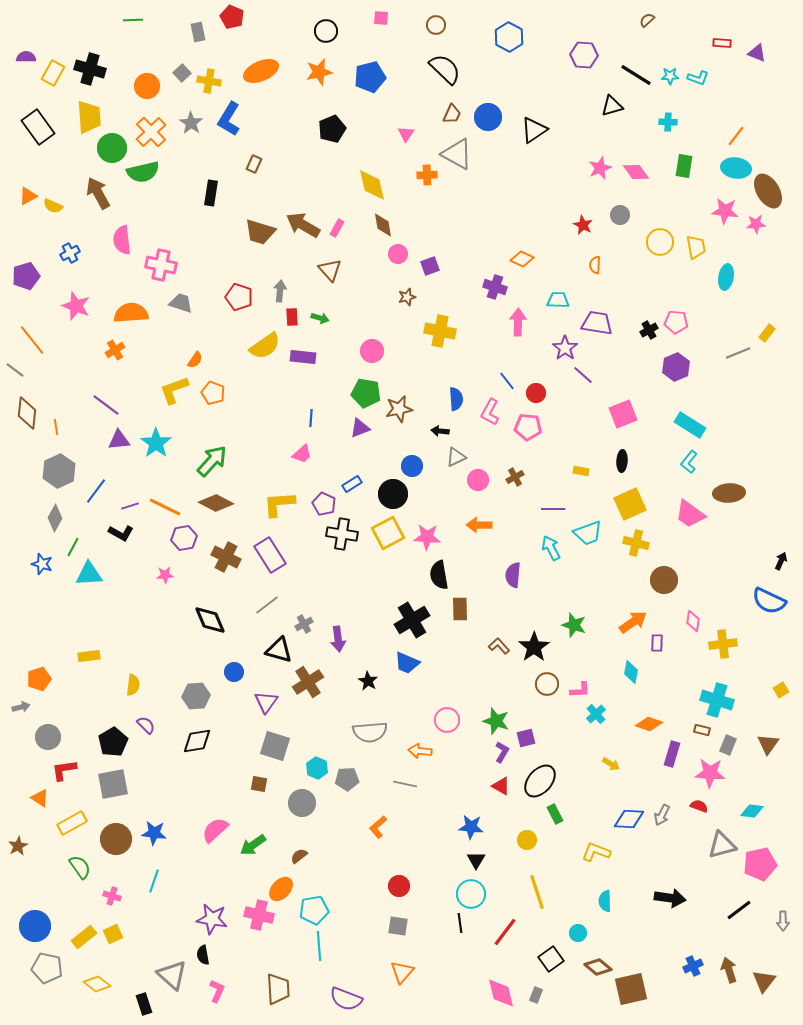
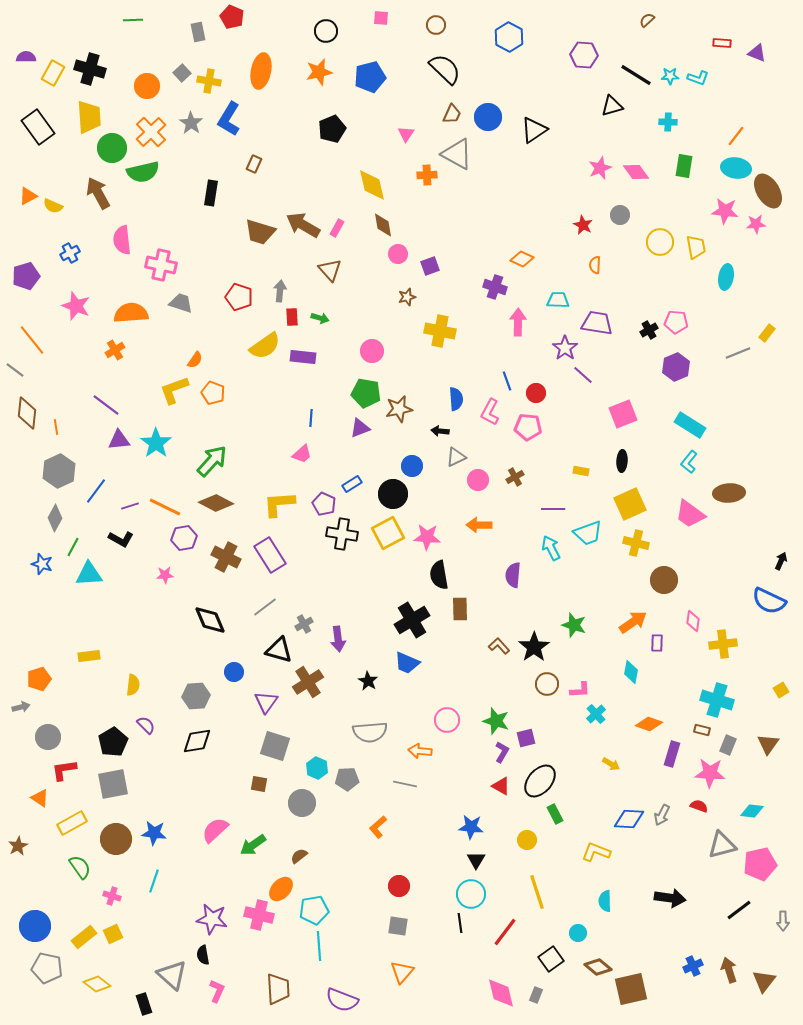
orange ellipse at (261, 71): rotated 56 degrees counterclockwise
blue line at (507, 381): rotated 18 degrees clockwise
black L-shape at (121, 533): moved 6 px down
gray line at (267, 605): moved 2 px left, 2 px down
purple semicircle at (346, 999): moved 4 px left, 1 px down
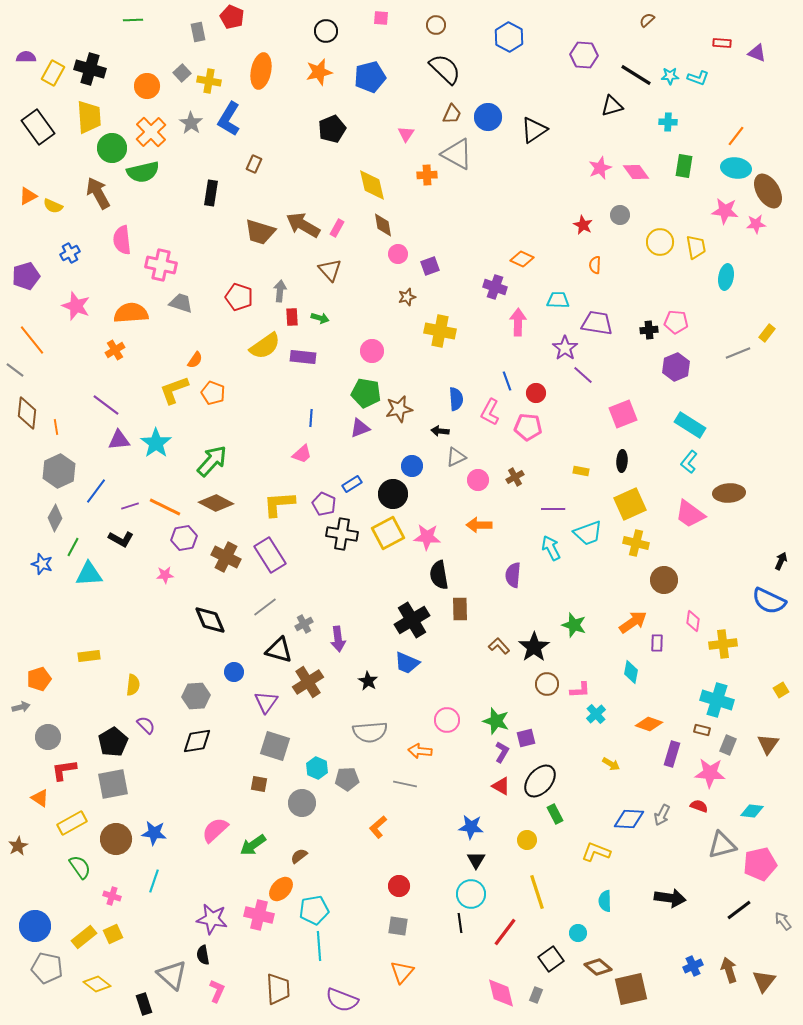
black cross at (649, 330): rotated 24 degrees clockwise
gray arrow at (783, 921): rotated 144 degrees clockwise
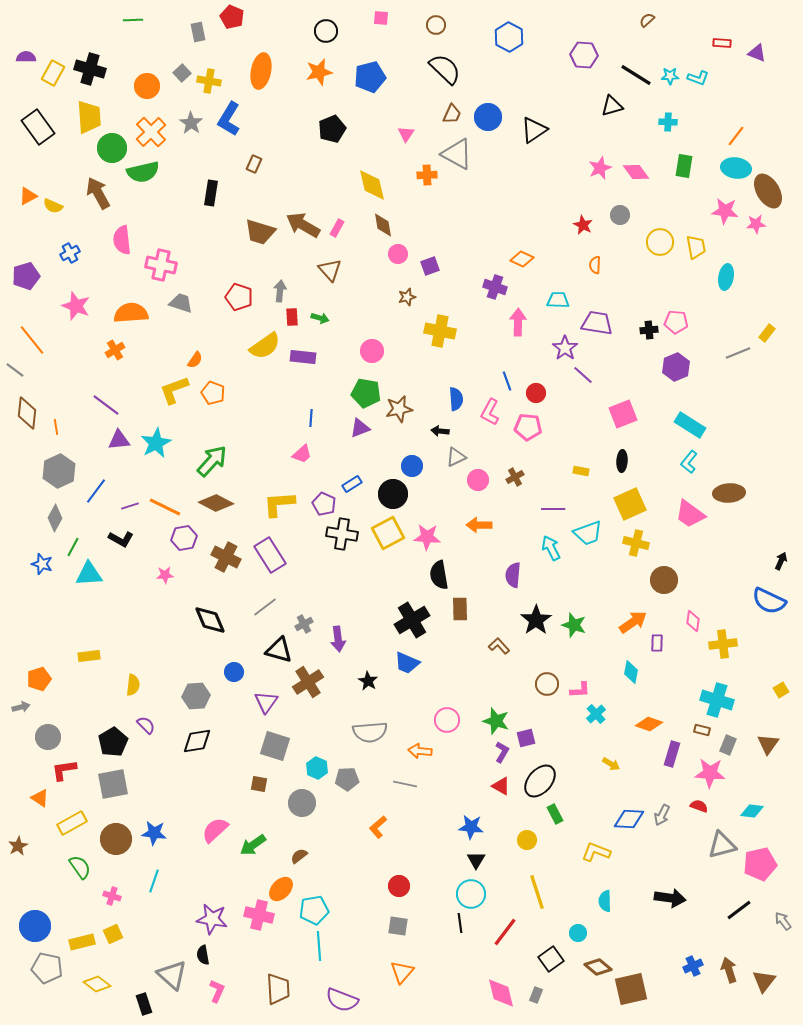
cyan star at (156, 443): rotated 8 degrees clockwise
black star at (534, 647): moved 2 px right, 27 px up
yellow rectangle at (84, 937): moved 2 px left, 5 px down; rotated 25 degrees clockwise
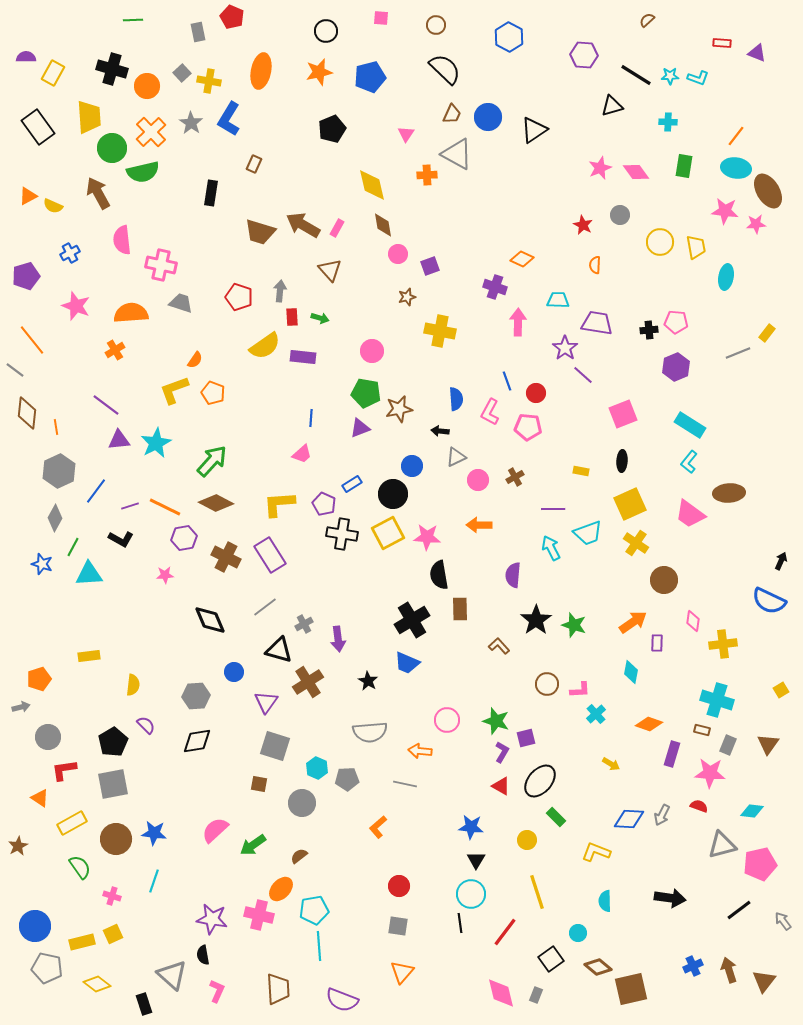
black cross at (90, 69): moved 22 px right
yellow cross at (636, 543): rotated 20 degrees clockwise
green rectangle at (555, 814): moved 1 px right, 3 px down; rotated 18 degrees counterclockwise
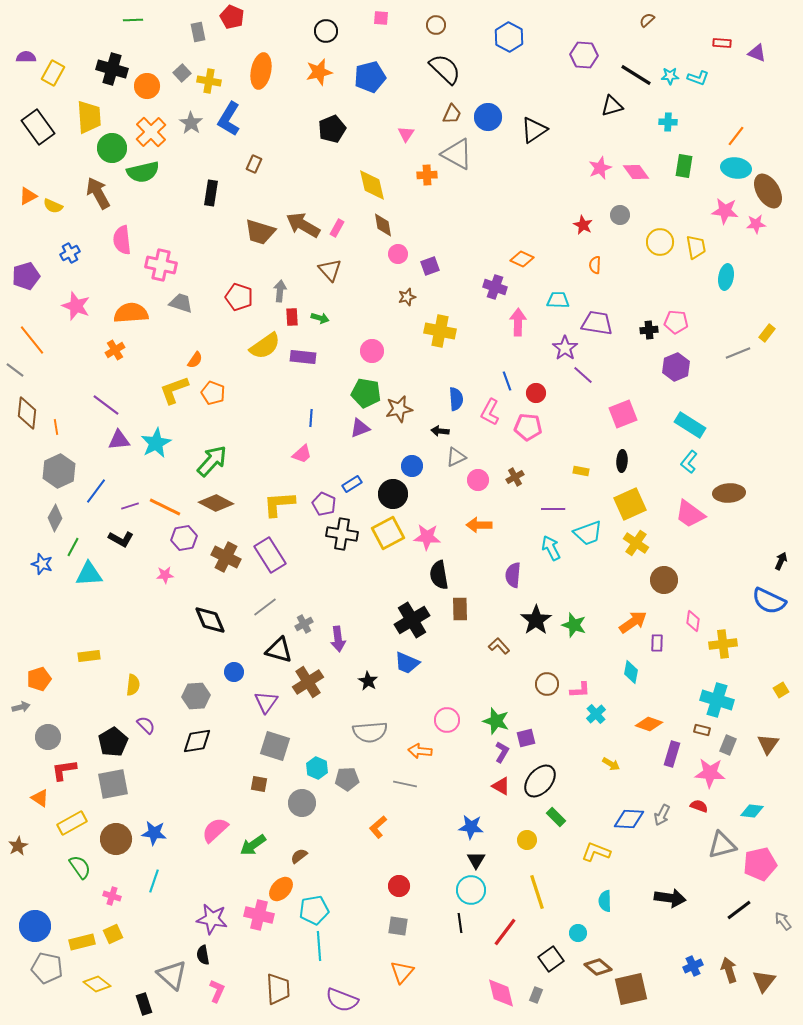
cyan circle at (471, 894): moved 4 px up
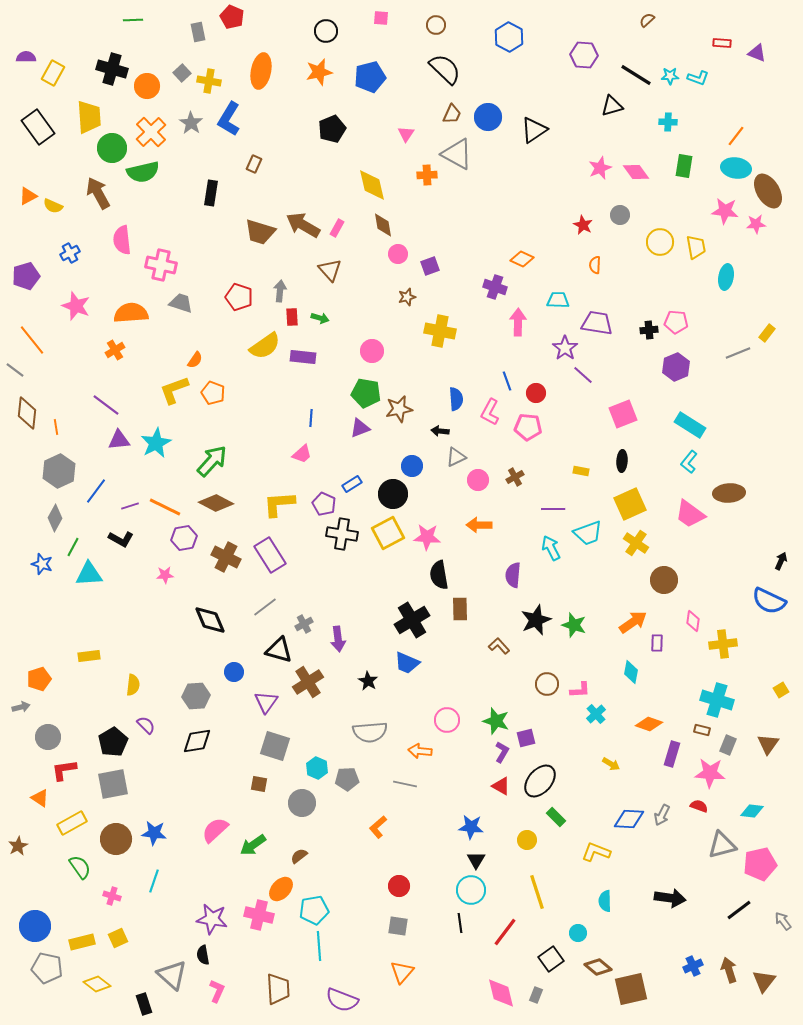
black star at (536, 620): rotated 12 degrees clockwise
yellow square at (113, 934): moved 5 px right, 4 px down
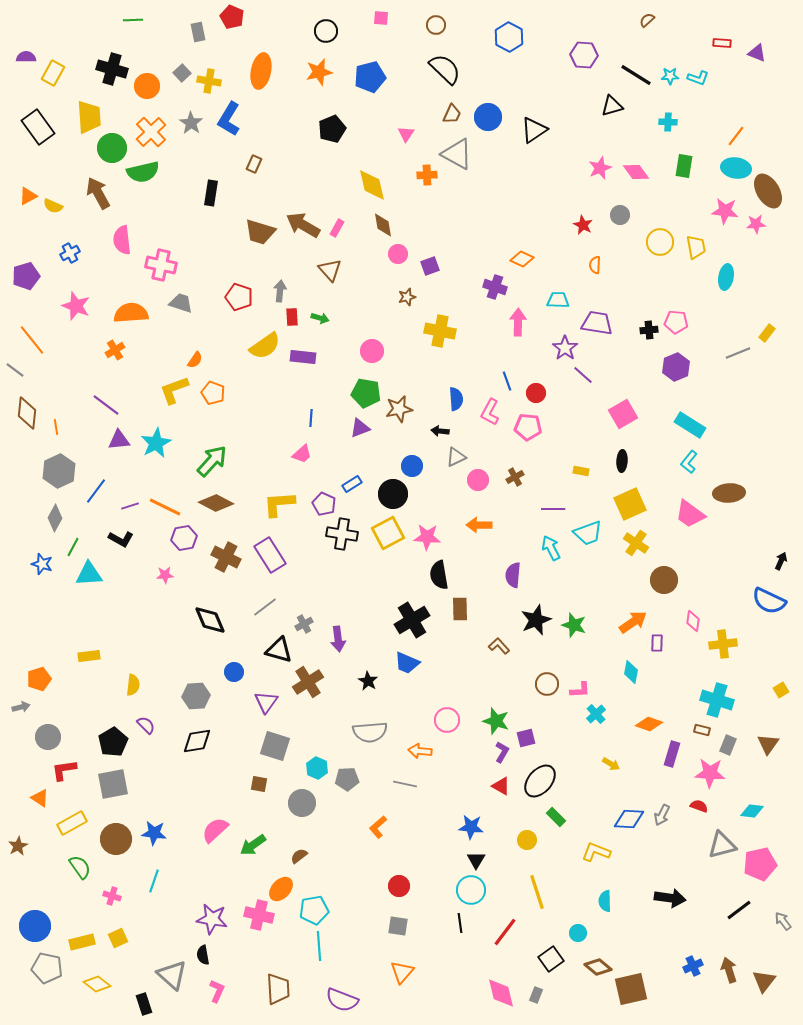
pink square at (623, 414): rotated 8 degrees counterclockwise
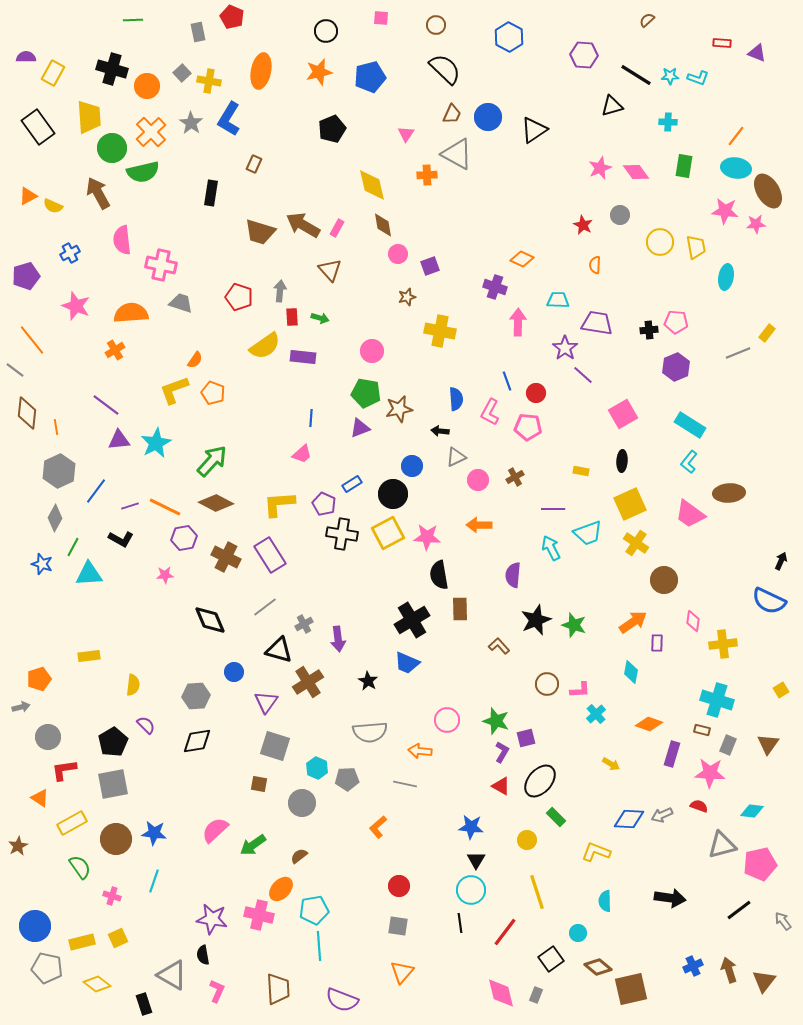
gray arrow at (662, 815): rotated 40 degrees clockwise
gray triangle at (172, 975): rotated 12 degrees counterclockwise
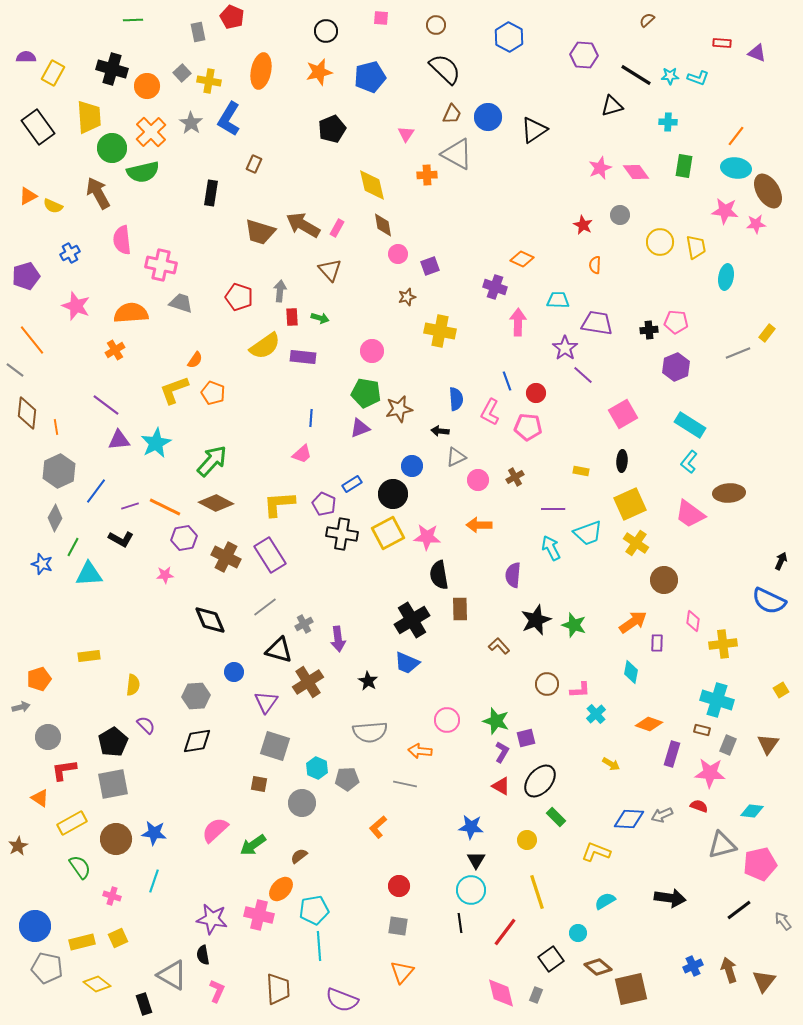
cyan semicircle at (605, 901): rotated 60 degrees clockwise
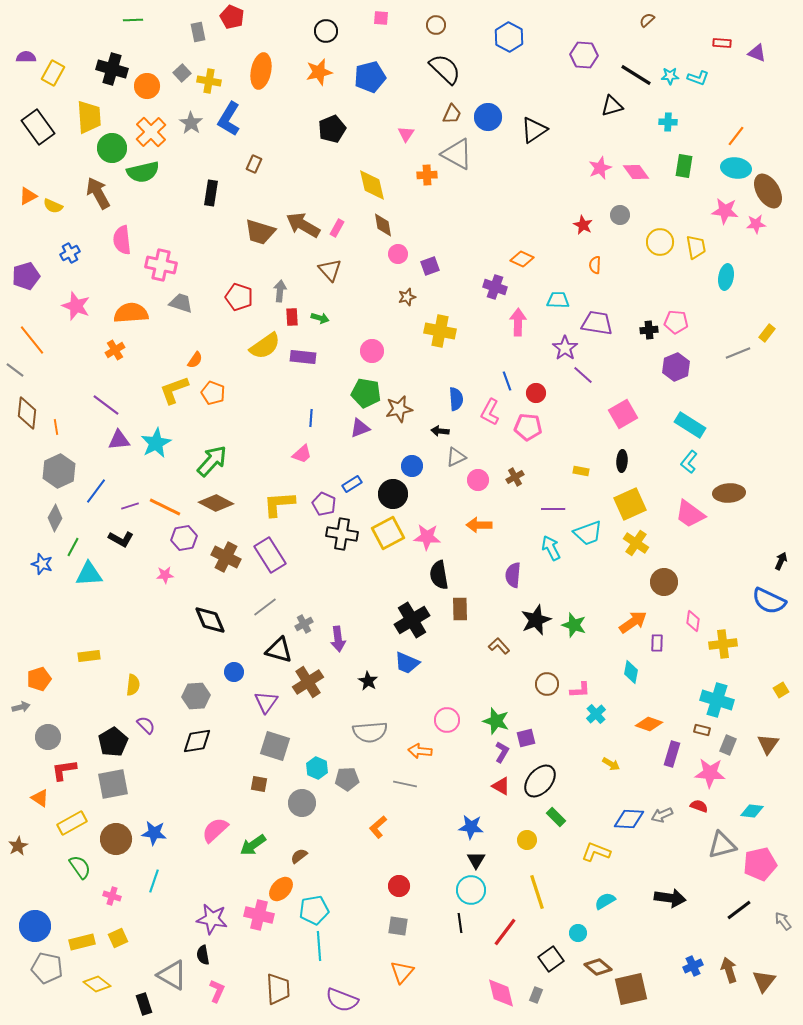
brown circle at (664, 580): moved 2 px down
